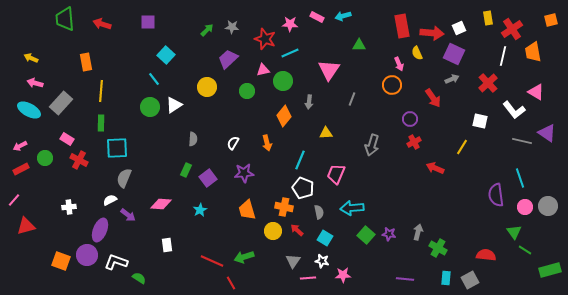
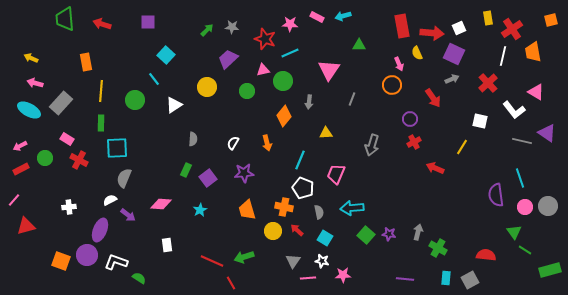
green circle at (150, 107): moved 15 px left, 7 px up
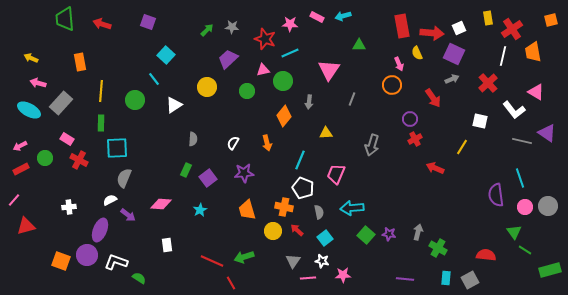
purple square at (148, 22): rotated 21 degrees clockwise
orange rectangle at (86, 62): moved 6 px left
pink arrow at (35, 83): moved 3 px right
red cross at (414, 142): moved 1 px right, 3 px up
cyan square at (325, 238): rotated 21 degrees clockwise
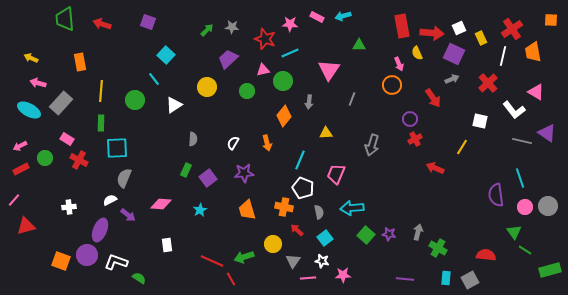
yellow rectangle at (488, 18): moved 7 px left, 20 px down; rotated 16 degrees counterclockwise
orange square at (551, 20): rotated 16 degrees clockwise
yellow circle at (273, 231): moved 13 px down
red line at (231, 283): moved 4 px up
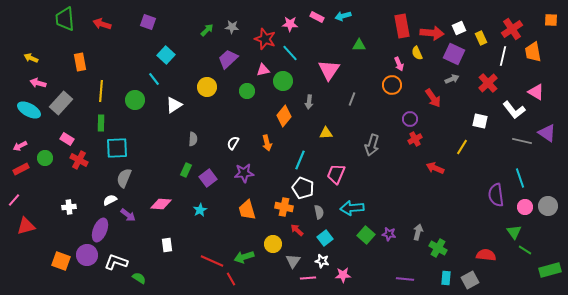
cyan line at (290, 53): rotated 72 degrees clockwise
